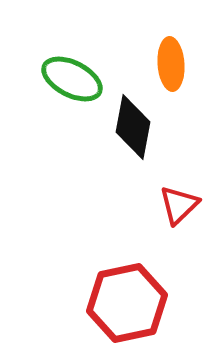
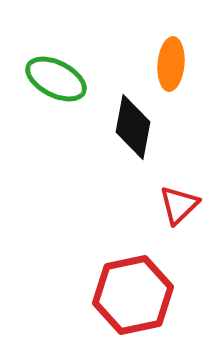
orange ellipse: rotated 9 degrees clockwise
green ellipse: moved 16 px left
red hexagon: moved 6 px right, 8 px up
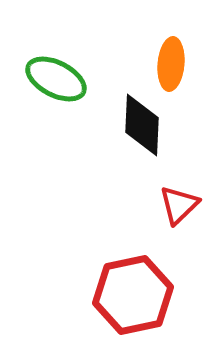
black diamond: moved 9 px right, 2 px up; rotated 8 degrees counterclockwise
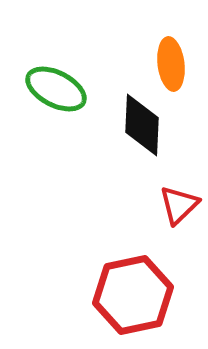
orange ellipse: rotated 12 degrees counterclockwise
green ellipse: moved 10 px down
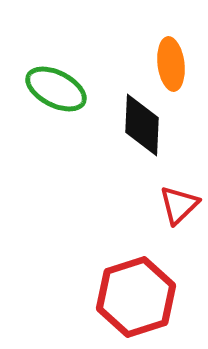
red hexagon: moved 3 px right, 2 px down; rotated 6 degrees counterclockwise
